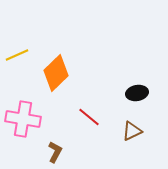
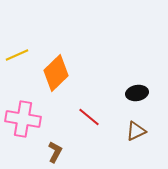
brown triangle: moved 4 px right
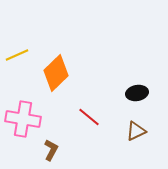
brown L-shape: moved 4 px left, 2 px up
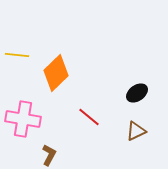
yellow line: rotated 30 degrees clockwise
black ellipse: rotated 25 degrees counterclockwise
brown L-shape: moved 2 px left, 5 px down
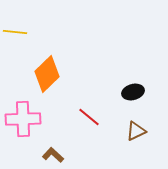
yellow line: moved 2 px left, 23 px up
orange diamond: moved 9 px left, 1 px down
black ellipse: moved 4 px left, 1 px up; rotated 20 degrees clockwise
pink cross: rotated 12 degrees counterclockwise
brown L-shape: moved 4 px right; rotated 75 degrees counterclockwise
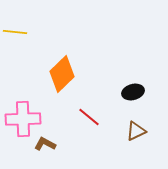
orange diamond: moved 15 px right
brown L-shape: moved 8 px left, 11 px up; rotated 15 degrees counterclockwise
